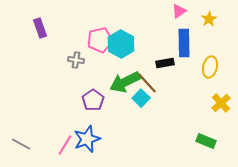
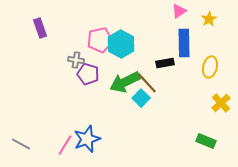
purple pentagon: moved 5 px left, 26 px up; rotated 20 degrees counterclockwise
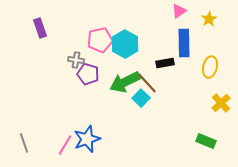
cyan hexagon: moved 4 px right
gray line: moved 3 px right, 1 px up; rotated 42 degrees clockwise
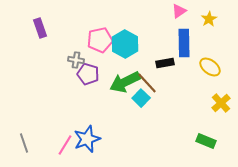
yellow ellipse: rotated 65 degrees counterclockwise
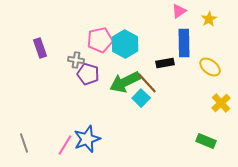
purple rectangle: moved 20 px down
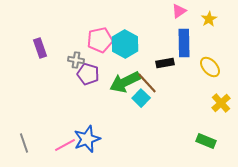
yellow ellipse: rotated 10 degrees clockwise
pink line: rotated 30 degrees clockwise
